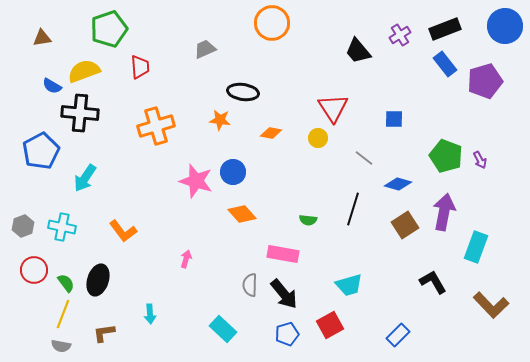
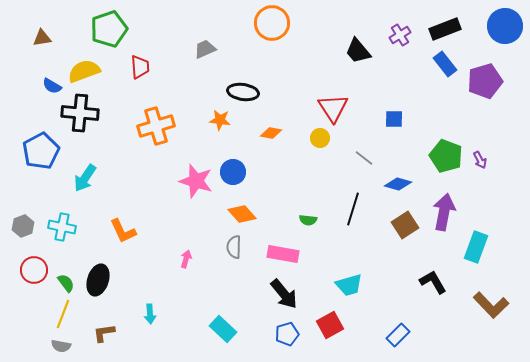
yellow circle at (318, 138): moved 2 px right
orange L-shape at (123, 231): rotated 12 degrees clockwise
gray semicircle at (250, 285): moved 16 px left, 38 px up
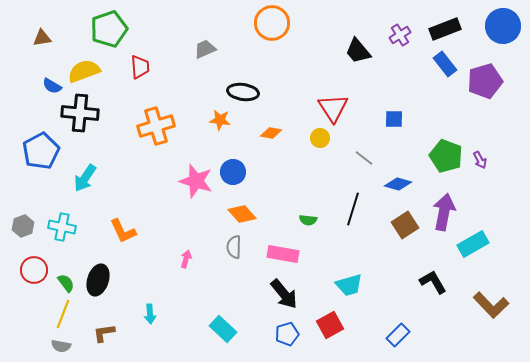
blue circle at (505, 26): moved 2 px left
cyan rectangle at (476, 247): moved 3 px left, 3 px up; rotated 40 degrees clockwise
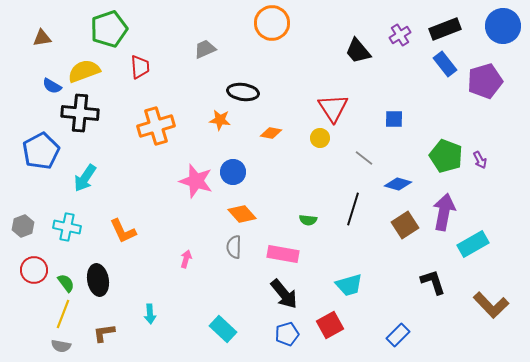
cyan cross at (62, 227): moved 5 px right
black ellipse at (98, 280): rotated 28 degrees counterclockwise
black L-shape at (433, 282): rotated 12 degrees clockwise
